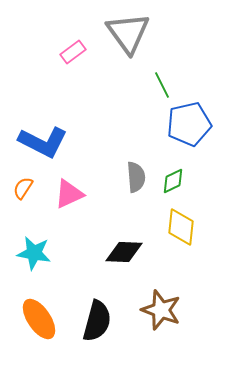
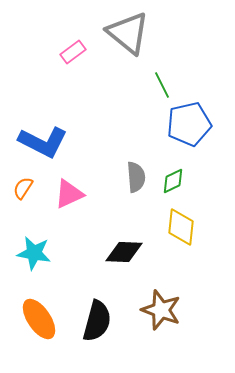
gray triangle: rotated 15 degrees counterclockwise
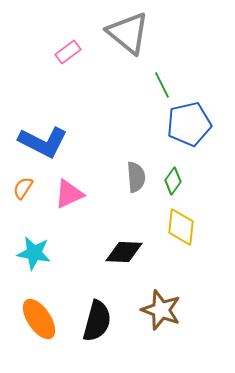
pink rectangle: moved 5 px left
green diamond: rotated 28 degrees counterclockwise
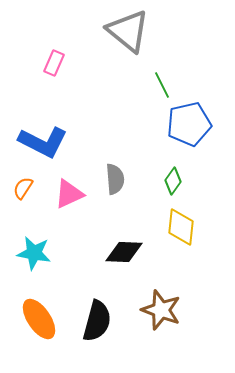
gray triangle: moved 2 px up
pink rectangle: moved 14 px left, 11 px down; rotated 30 degrees counterclockwise
gray semicircle: moved 21 px left, 2 px down
